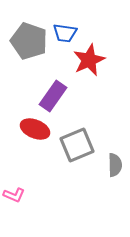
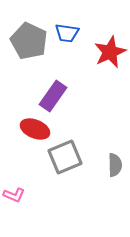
blue trapezoid: moved 2 px right
gray pentagon: rotated 6 degrees clockwise
red star: moved 21 px right, 8 px up
gray square: moved 12 px left, 12 px down
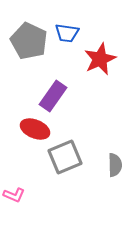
red star: moved 10 px left, 7 px down
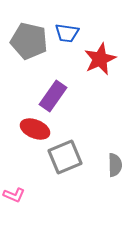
gray pentagon: rotated 12 degrees counterclockwise
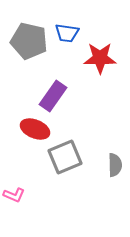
red star: moved 1 px up; rotated 24 degrees clockwise
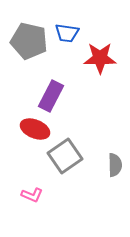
purple rectangle: moved 2 px left; rotated 8 degrees counterclockwise
gray square: moved 1 px up; rotated 12 degrees counterclockwise
pink L-shape: moved 18 px right
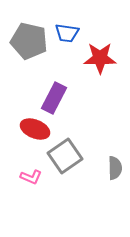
purple rectangle: moved 3 px right, 2 px down
gray semicircle: moved 3 px down
pink L-shape: moved 1 px left, 18 px up
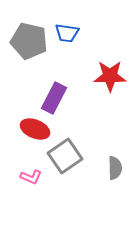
red star: moved 10 px right, 18 px down
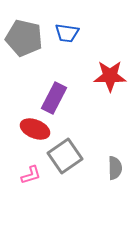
gray pentagon: moved 5 px left, 3 px up
pink L-shape: moved 2 px up; rotated 40 degrees counterclockwise
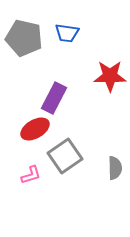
red ellipse: rotated 52 degrees counterclockwise
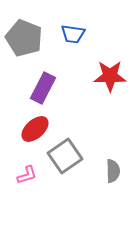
blue trapezoid: moved 6 px right, 1 px down
gray pentagon: rotated 9 degrees clockwise
purple rectangle: moved 11 px left, 10 px up
red ellipse: rotated 12 degrees counterclockwise
gray semicircle: moved 2 px left, 3 px down
pink L-shape: moved 4 px left
